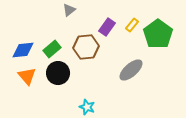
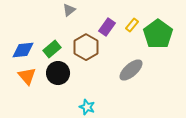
brown hexagon: rotated 25 degrees counterclockwise
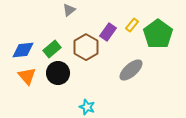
purple rectangle: moved 1 px right, 5 px down
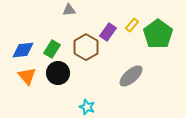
gray triangle: rotated 32 degrees clockwise
green rectangle: rotated 18 degrees counterclockwise
gray ellipse: moved 6 px down
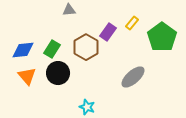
yellow rectangle: moved 2 px up
green pentagon: moved 4 px right, 3 px down
gray ellipse: moved 2 px right, 1 px down
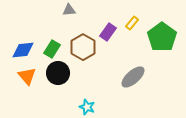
brown hexagon: moved 3 px left
